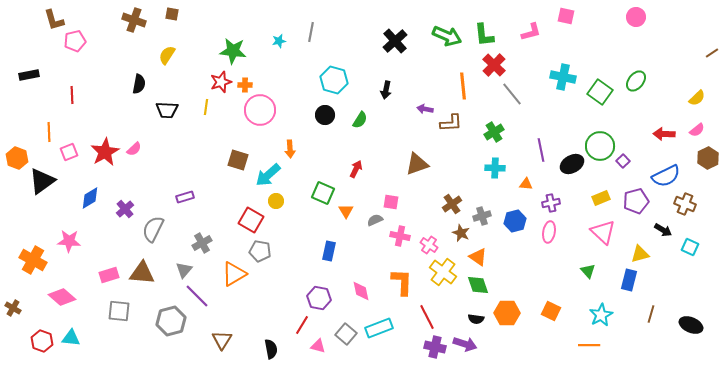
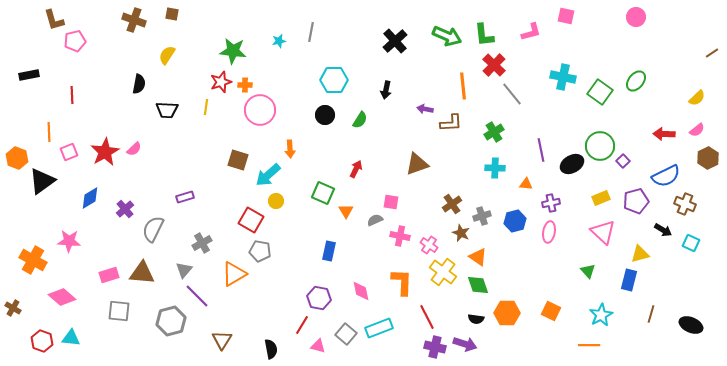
cyan hexagon at (334, 80): rotated 16 degrees counterclockwise
cyan square at (690, 247): moved 1 px right, 4 px up
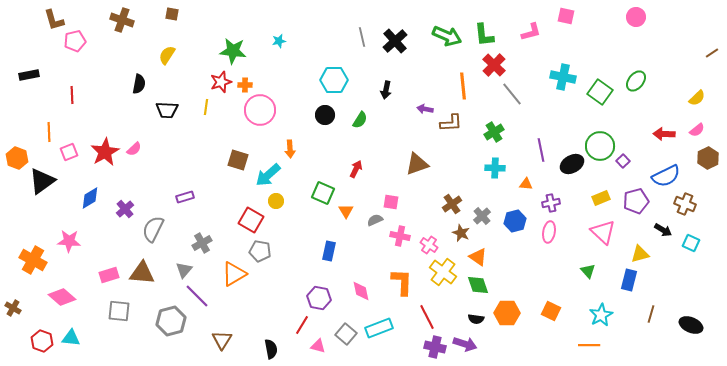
brown cross at (134, 20): moved 12 px left
gray line at (311, 32): moved 51 px right, 5 px down; rotated 24 degrees counterclockwise
gray cross at (482, 216): rotated 24 degrees counterclockwise
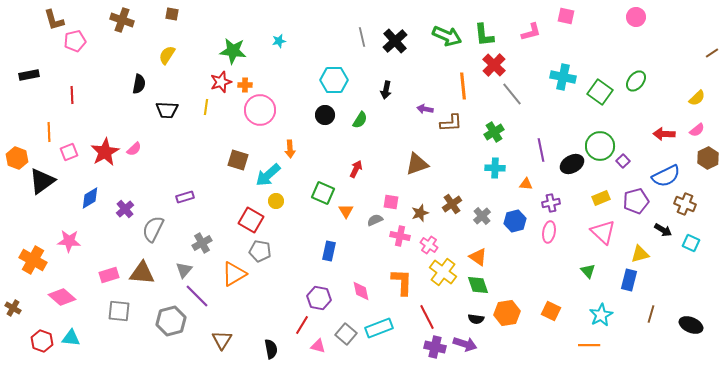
brown star at (461, 233): moved 41 px left, 20 px up; rotated 30 degrees clockwise
orange hexagon at (507, 313): rotated 10 degrees counterclockwise
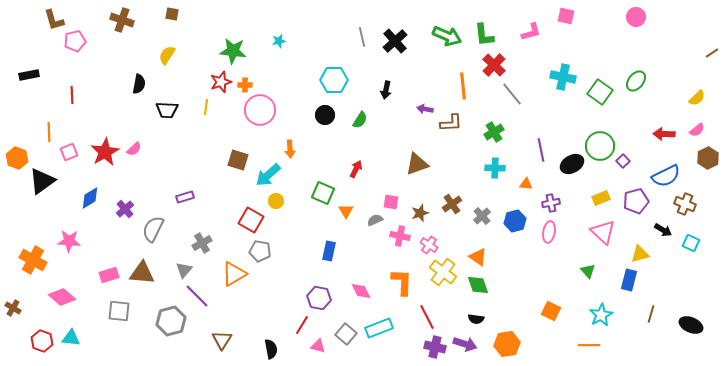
pink diamond at (361, 291): rotated 15 degrees counterclockwise
orange hexagon at (507, 313): moved 31 px down
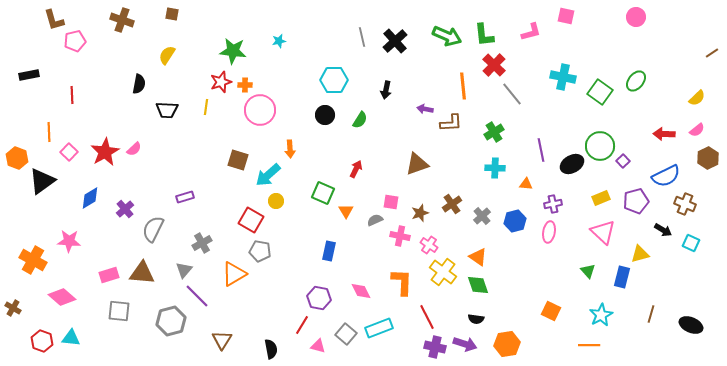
pink square at (69, 152): rotated 24 degrees counterclockwise
purple cross at (551, 203): moved 2 px right, 1 px down
blue rectangle at (629, 280): moved 7 px left, 3 px up
